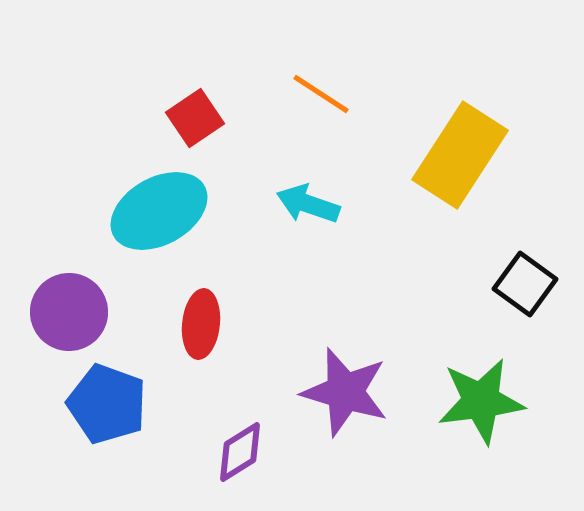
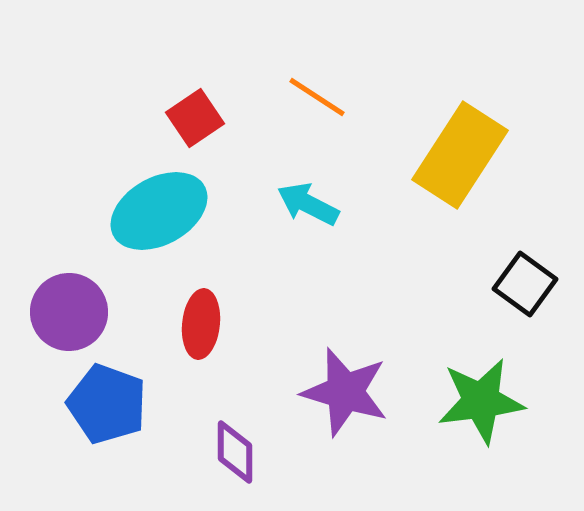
orange line: moved 4 px left, 3 px down
cyan arrow: rotated 8 degrees clockwise
purple diamond: moved 5 px left; rotated 58 degrees counterclockwise
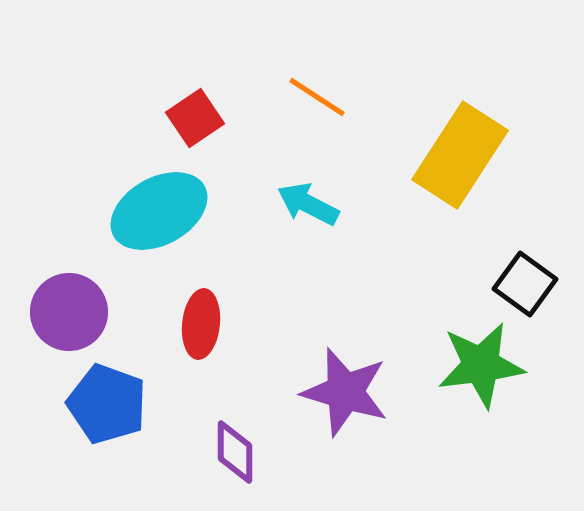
green star: moved 36 px up
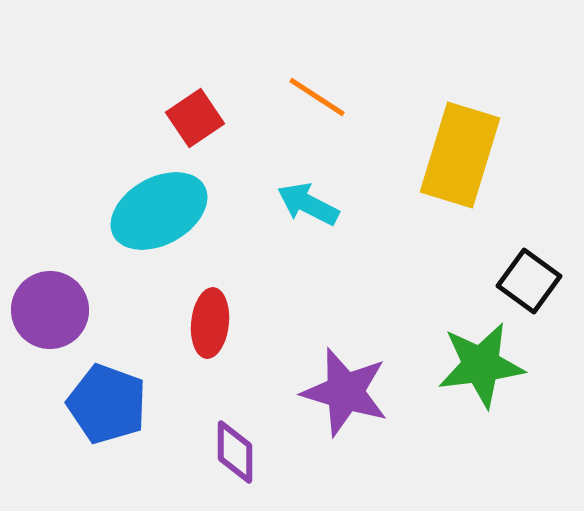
yellow rectangle: rotated 16 degrees counterclockwise
black square: moved 4 px right, 3 px up
purple circle: moved 19 px left, 2 px up
red ellipse: moved 9 px right, 1 px up
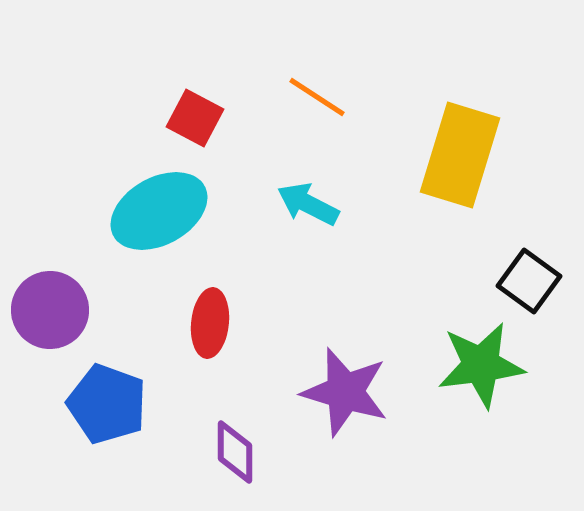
red square: rotated 28 degrees counterclockwise
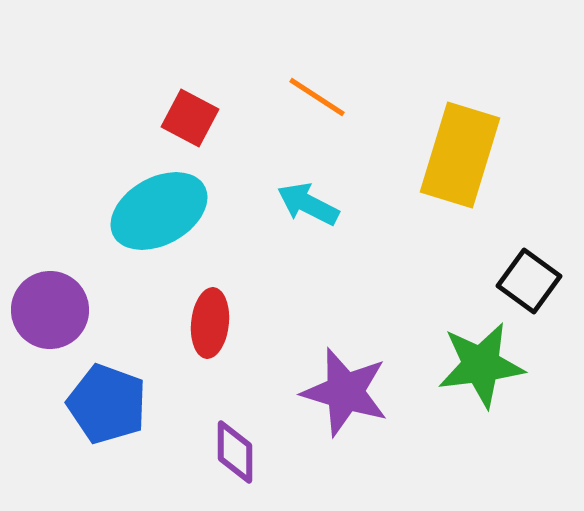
red square: moved 5 px left
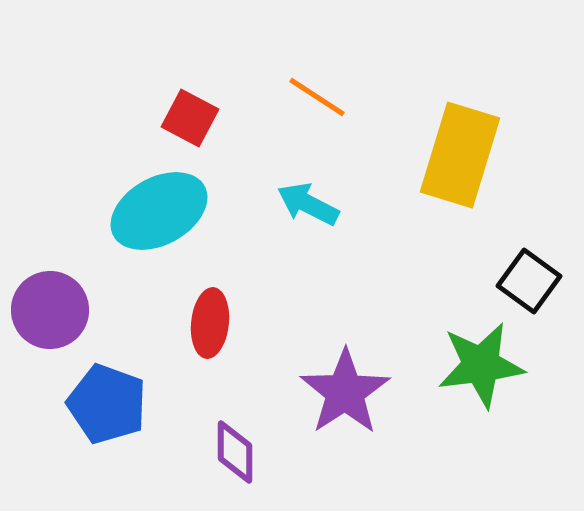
purple star: rotated 22 degrees clockwise
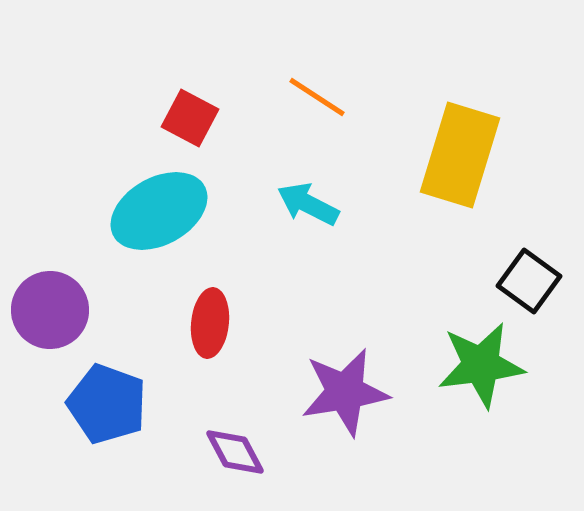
purple star: rotated 24 degrees clockwise
purple diamond: rotated 28 degrees counterclockwise
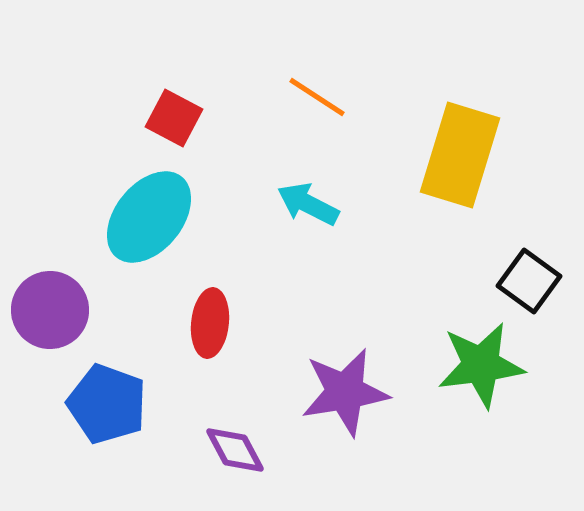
red square: moved 16 px left
cyan ellipse: moved 10 px left, 6 px down; rotated 22 degrees counterclockwise
purple diamond: moved 2 px up
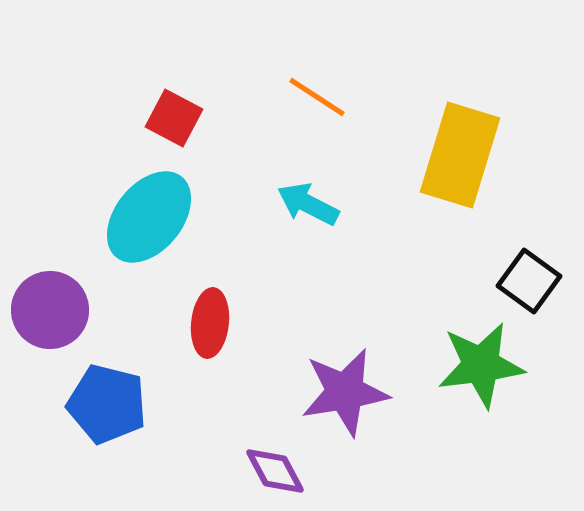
blue pentagon: rotated 6 degrees counterclockwise
purple diamond: moved 40 px right, 21 px down
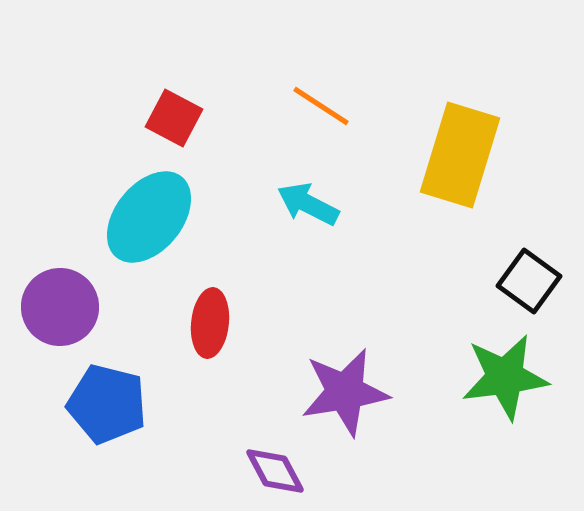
orange line: moved 4 px right, 9 px down
purple circle: moved 10 px right, 3 px up
green star: moved 24 px right, 12 px down
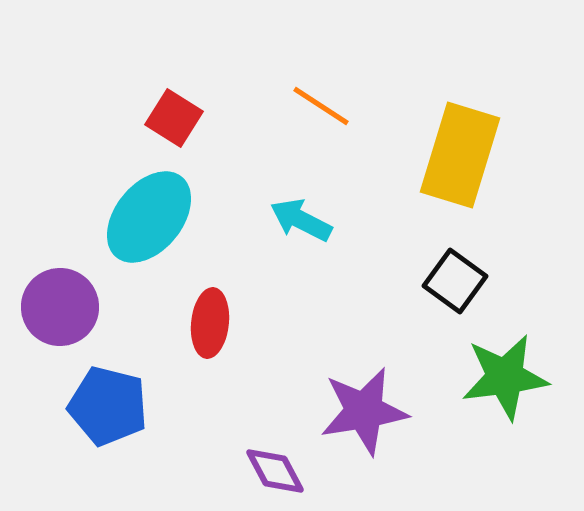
red square: rotated 4 degrees clockwise
cyan arrow: moved 7 px left, 16 px down
black square: moved 74 px left
purple star: moved 19 px right, 19 px down
blue pentagon: moved 1 px right, 2 px down
